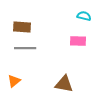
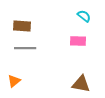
cyan semicircle: rotated 24 degrees clockwise
brown rectangle: moved 1 px up
brown triangle: moved 17 px right
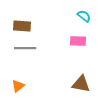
orange triangle: moved 4 px right, 5 px down
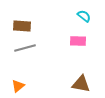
gray line: rotated 15 degrees counterclockwise
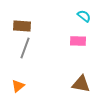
gray line: rotated 55 degrees counterclockwise
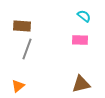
pink rectangle: moved 2 px right, 1 px up
gray line: moved 2 px right, 1 px down
brown triangle: rotated 24 degrees counterclockwise
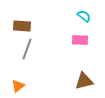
brown triangle: moved 3 px right, 3 px up
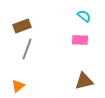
brown rectangle: rotated 24 degrees counterclockwise
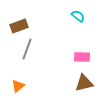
cyan semicircle: moved 6 px left
brown rectangle: moved 3 px left
pink rectangle: moved 2 px right, 17 px down
brown triangle: moved 2 px down
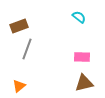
cyan semicircle: moved 1 px right, 1 px down
orange triangle: moved 1 px right
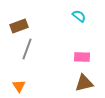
cyan semicircle: moved 1 px up
orange triangle: rotated 24 degrees counterclockwise
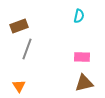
cyan semicircle: rotated 64 degrees clockwise
